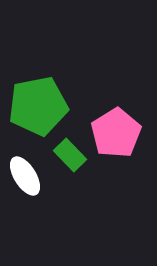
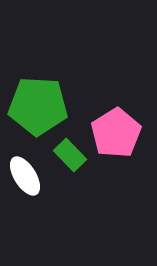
green pentagon: rotated 14 degrees clockwise
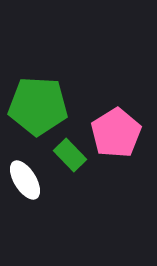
white ellipse: moved 4 px down
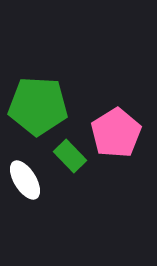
green rectangle: moved 1 px down
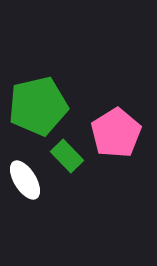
green pentagon: rotated 16 degrees counterclockwise
green rectangle: moved 3 px left
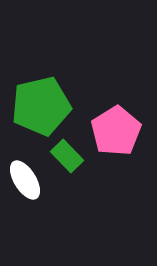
green pentagon: moved 3 px right
pink pentagon: moved 2 px up
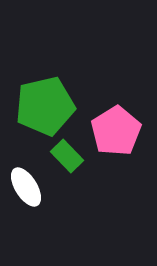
green pentagon: moved 4 px right
white ellipse: moved 1 px right, 7 px down
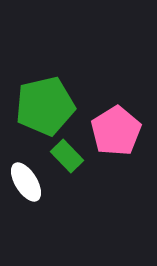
white ellipse: moved 5 px up
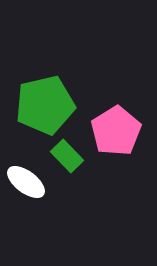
green pentagon: moved 1 px up
white ellipse: rotated 21 degrees counterclockwise
